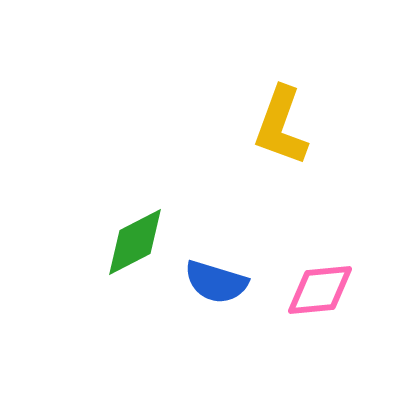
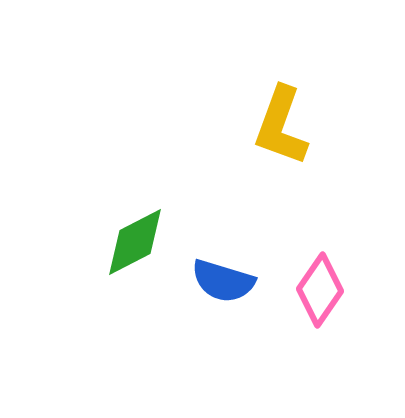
blue semicircle: moved 7 px right, 1 px up
pink diamond: rotated 50 degrees counterclockwise
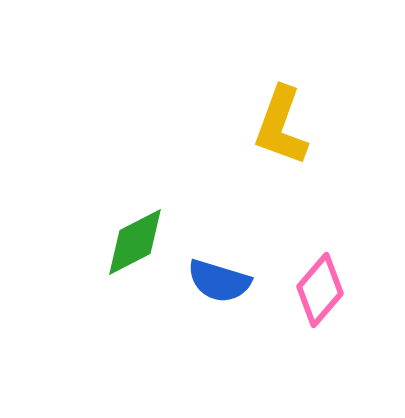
blue semicircle: moved 4 px left
pink diamond: rotated 6 degrees clockwise
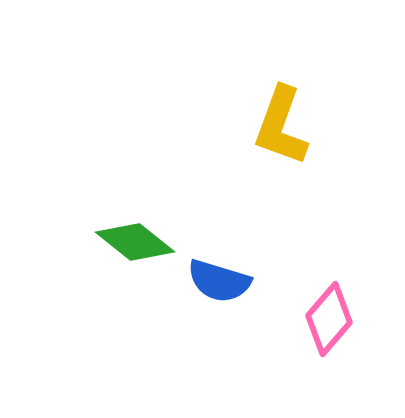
green diamond: rotated 66 degrees clockwise
pink diamond: moved 9 px right, 29 px down
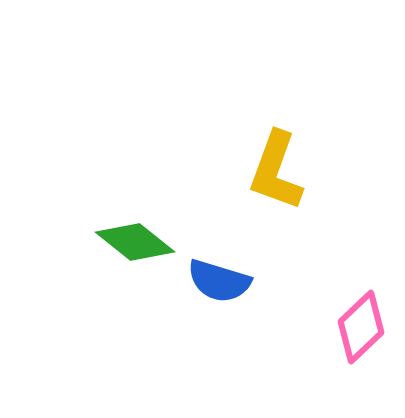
yellow L-shape: moved 5 px left, 45 px down
pink diamond: moved 32 px right, 8 px down; rotated 6 degrees clockwise
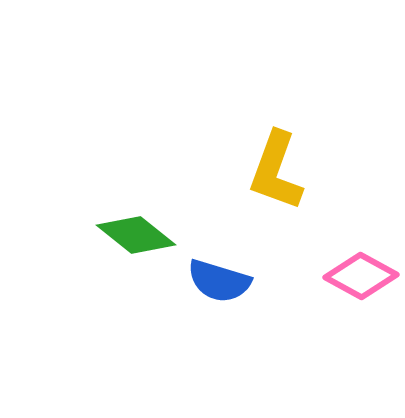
green diamond: moved 1 px right, 7 px up
pink diamond: moved 51 px up; rotated 72 degrees clockwise
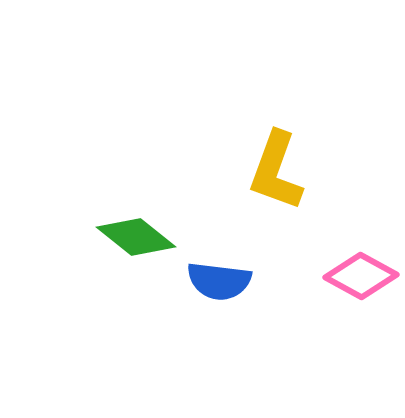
green diamond: moved 2 px down
blue semicircle: rotated 10 degrees counterclockwise
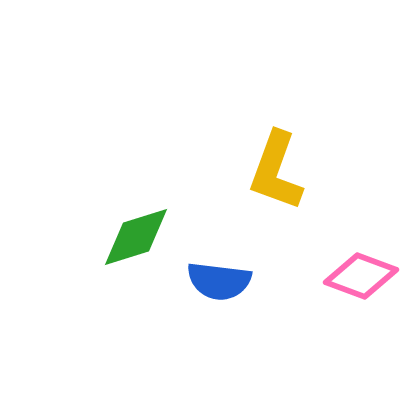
green diamond: rotated 56 degrees counterclockwise
pink diamond: rotated 8 degrees counterclockwise
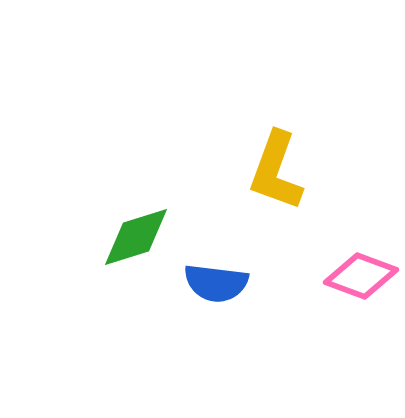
blue semicircle: moved 3 px left, 2 px down
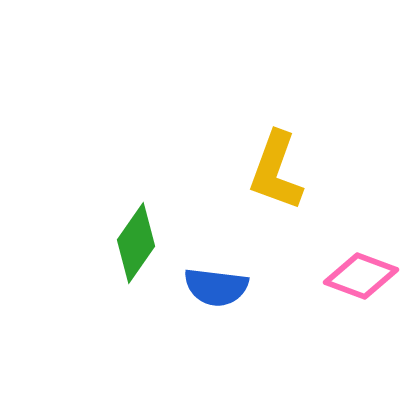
green diamond: moved 6 px down; rotated 38 degrees counterclockwise
blue semicircle: moved 4 px down
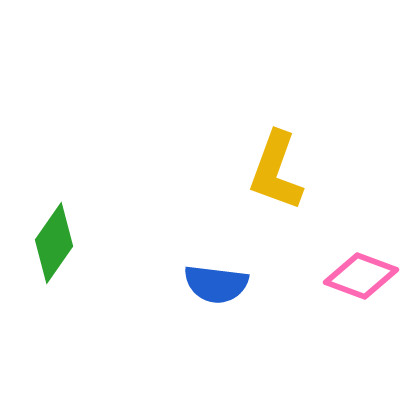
green diamond: moved 82 px left
blue semicircle: moved 3 px up
